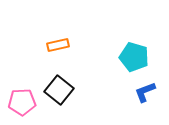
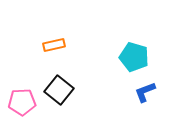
orange rectangle: moved 4 px left
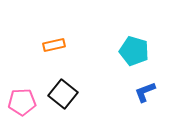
cyan pentagon: moved 6 px up
black square: moved 4 px right, 4 px down
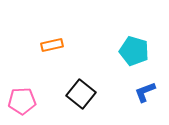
orange rectangle: moved 2 px left
black square: moved 18 px right
pink pentagon: moved 1 px up
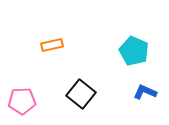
cyan pentagon: rotated 8 degrees clockwise
blue L-shape: rotated 45 degrees clockwise
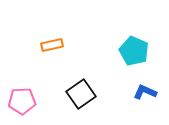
black square: rotated 16 degrees clockwise
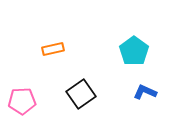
orange rectangle: moved 1 px right, 4 px down
cyan pentagon: rotated 12 degrees clockwise
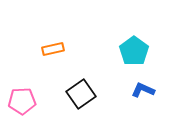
blue L-shape: moved 2 px left, 2 px up
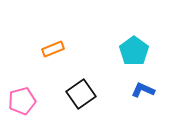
orange rectangle: rotated 10 degrees counterclockwise
pink pentagon: rotated 12 degrees counterclockwise
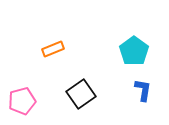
blue L-shape: rotated 75 degrees clockwise
